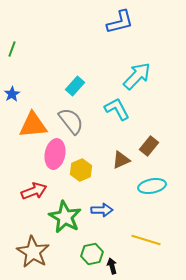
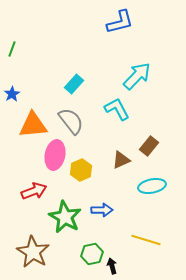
cyan rectangle: moved 1 px left, 2 px up
pink ellipse: moved 1 px down
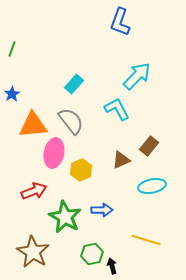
blue L-shape: rotated 124 degrees clockwise
pink ellipse: moved 1 px left, 2 px up
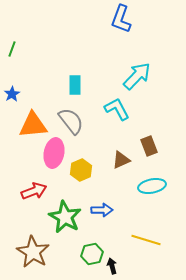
blue L-shape: moved 1 px right, 3 px up
cyan rectangle: moved 1 px right, 1 px down; rotated 42 degrees counterclockwise
brown rectangle: rotated 60 degrees counterclockwise
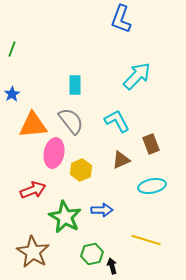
cyan L-shape: moved 12 px down
brown rectangle: moved 2 px right, 2 px up
red arrow: moved 1 px left, 1 px up
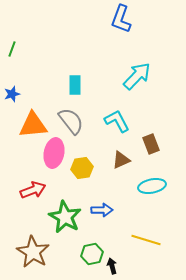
blue star: rotated 14 degrees clockwise
yellow hexagon: moved 1 px right, 2 px up; rotated 15 degrees clockwise
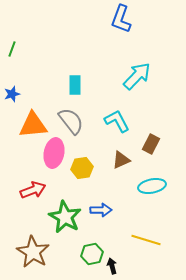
brown rectangle: rotated 48 degrees clockwise
blue arrow: moved 1 px left
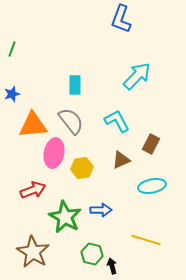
green hexagon: rotated 25 degrees clockwise
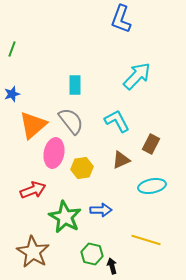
orange triangle: rotated 36 degrees counterclockwise
